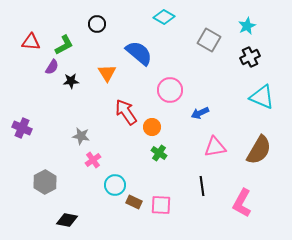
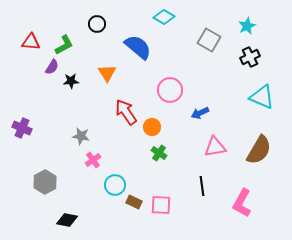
blue semicircle: moved 1 px left, 6 px up
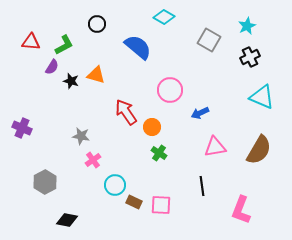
orange triangle: moved 11 px left, 2 px down; rotated 42 degrees counterclockwise
black star: rotated 21 degrees clockwise
pink L-shape: moved 1 px left, 7 px down; rotated 8 degrees counterclockwise
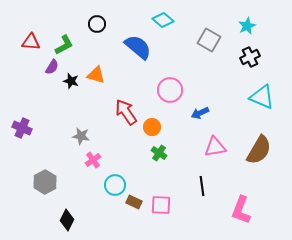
cyan diamond: moved 1 px left, 3 px down; rotated 10 degrees clockwise
black diamond: rotated 75 degrees counterclockwise
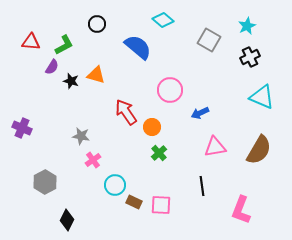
green cross: rotated 14 degrees clockwise
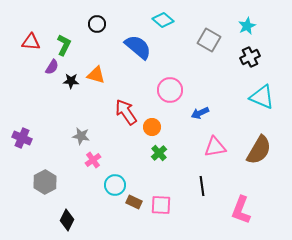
green L-shape: rotated 35 degrees counterclockwise
black star: rotated 14 degrees counterclockwise
purple cross: moved 10 px down
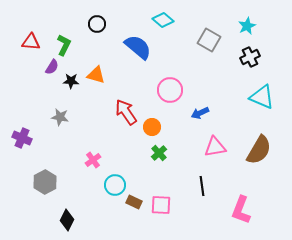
gray star: moved 21 px left, 19 px up
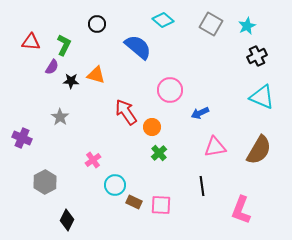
gray square: moved 2 px right, 16 px up
black cross: moved 7 px right, 1 px up
gray star: rotated 24 degrees clockwise
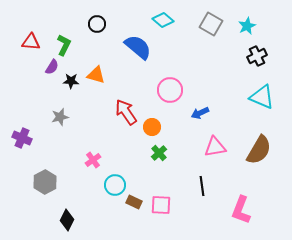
gray star: rotated 24 degrees clockwise
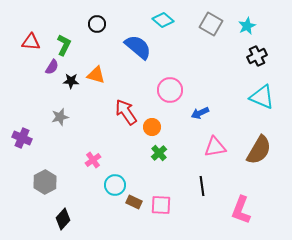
black diamond: moved 4 px left, 1 px up; rotated 15 degrees clockwise
